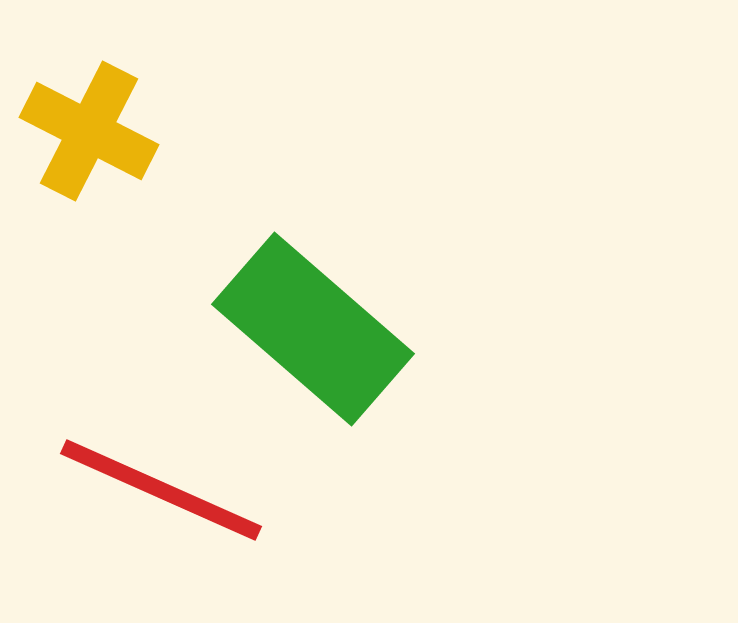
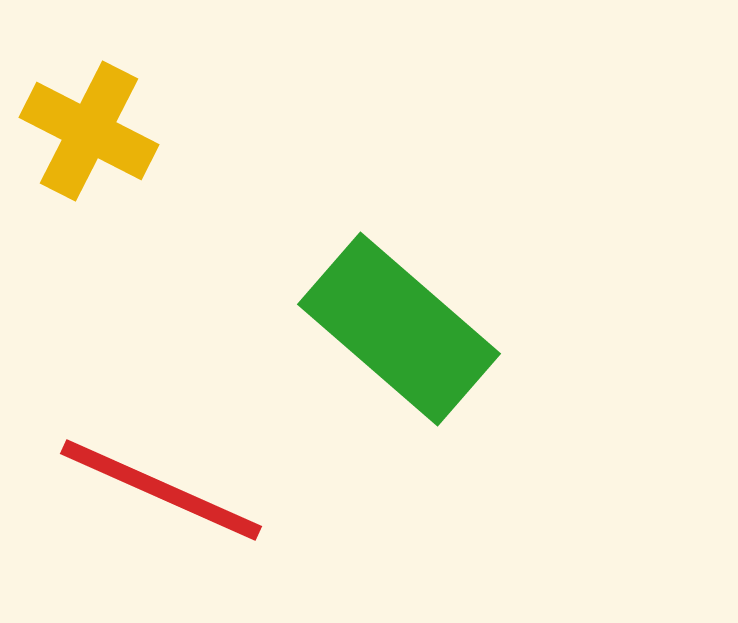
green rectangle: moved 86 px right
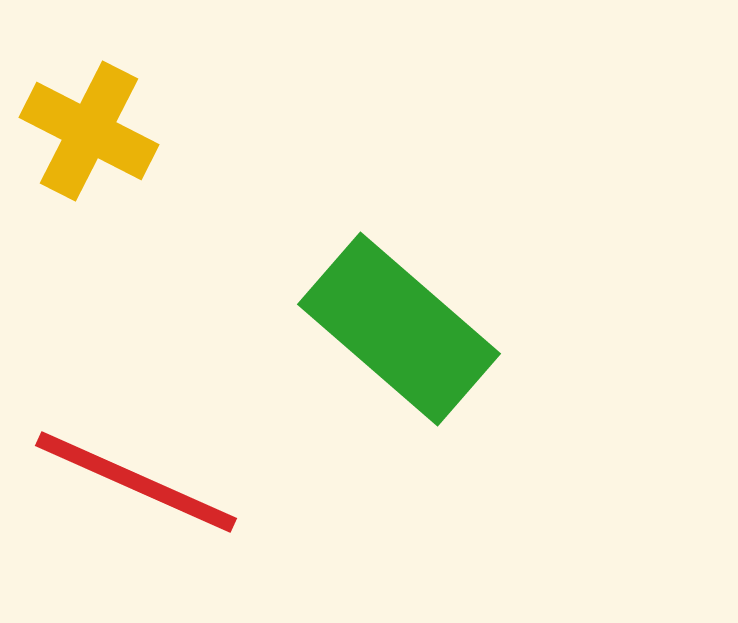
red line: moved 25 px left, 8 px up
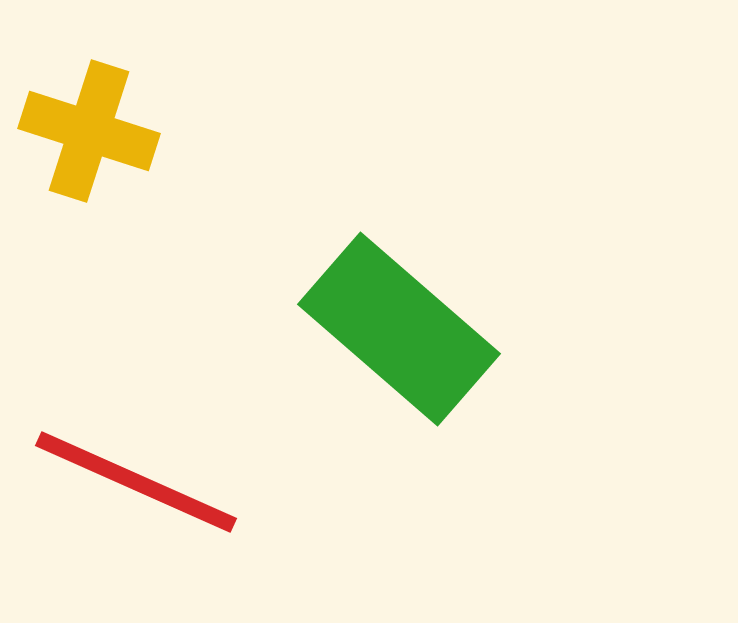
yellow cross: rotated 9 degrees counterclockwise
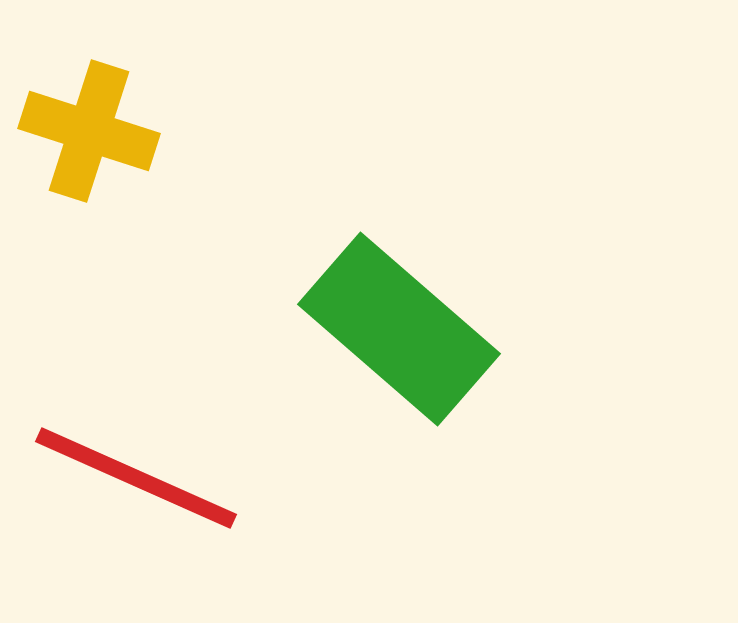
red line: moved 4 px up
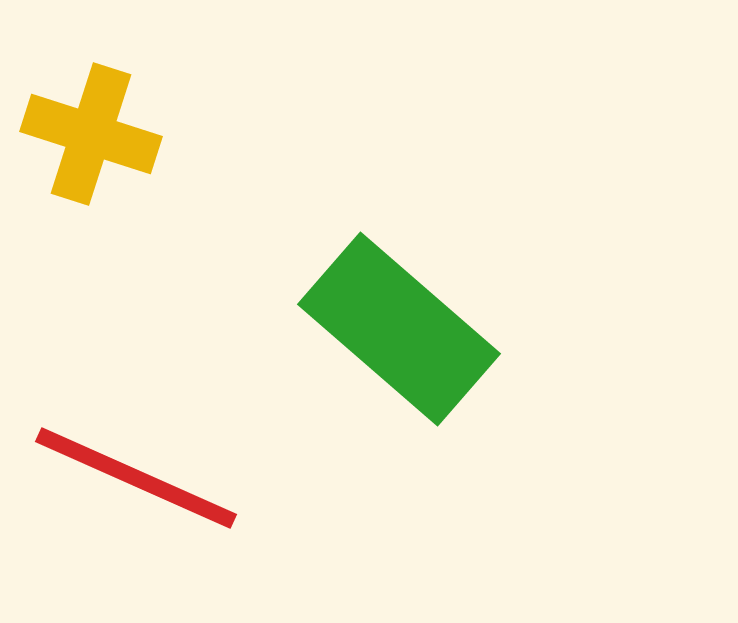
yellow cross: moved 2 px right, 3 px down
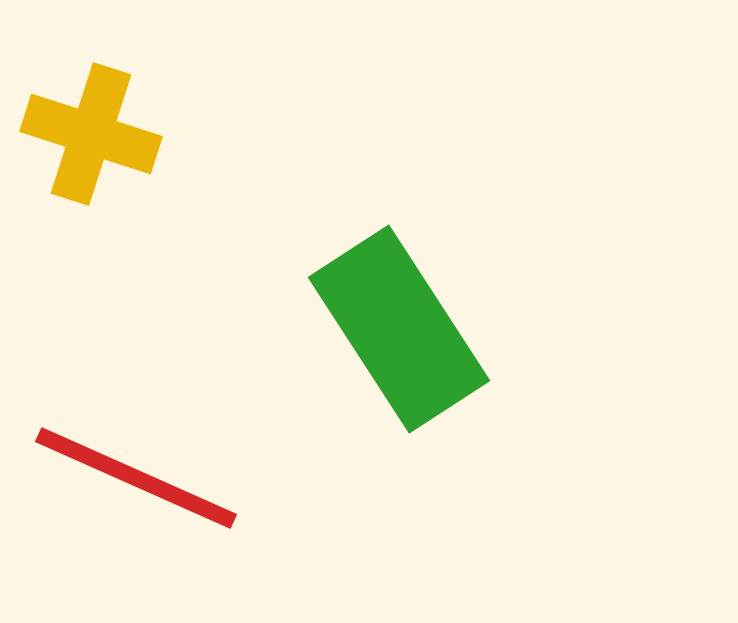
green rectangle: rotated 16 degrees clockwise
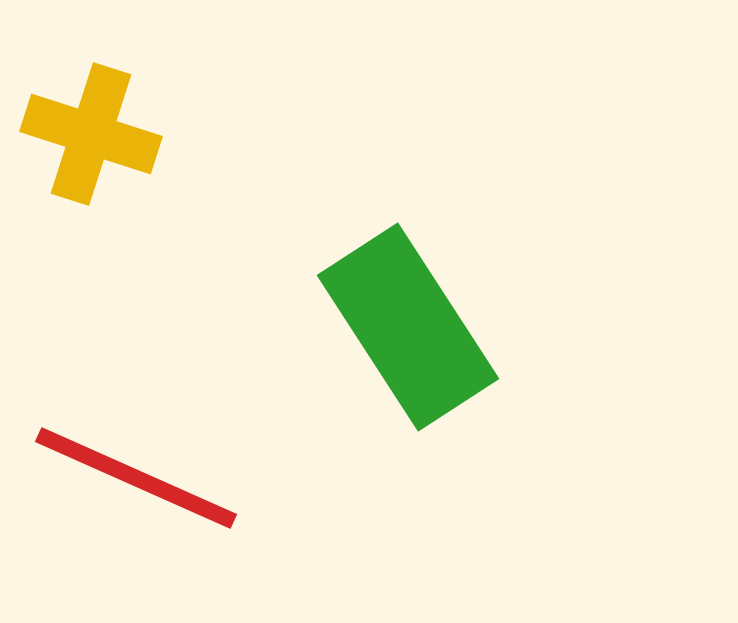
green rectangle: moved 9 px right, 2 px up
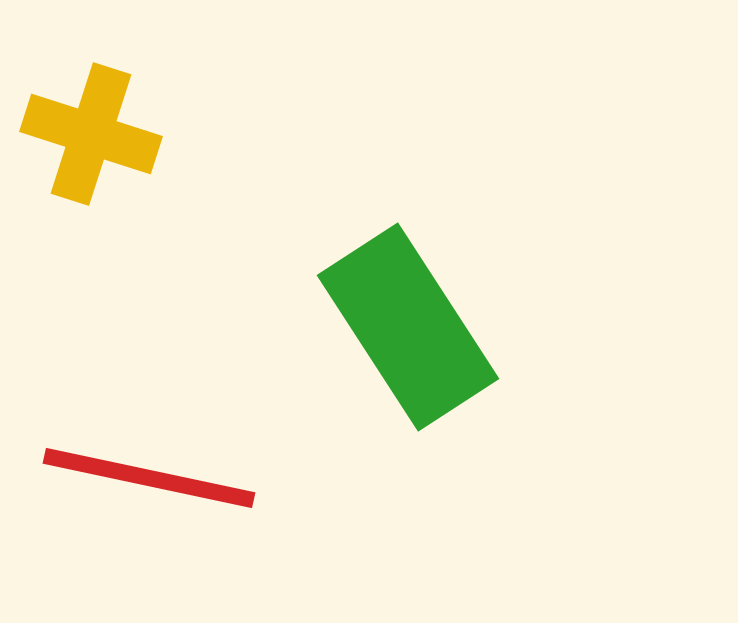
red line: moved 13 px right; rotated 12 degrees counterclockwise
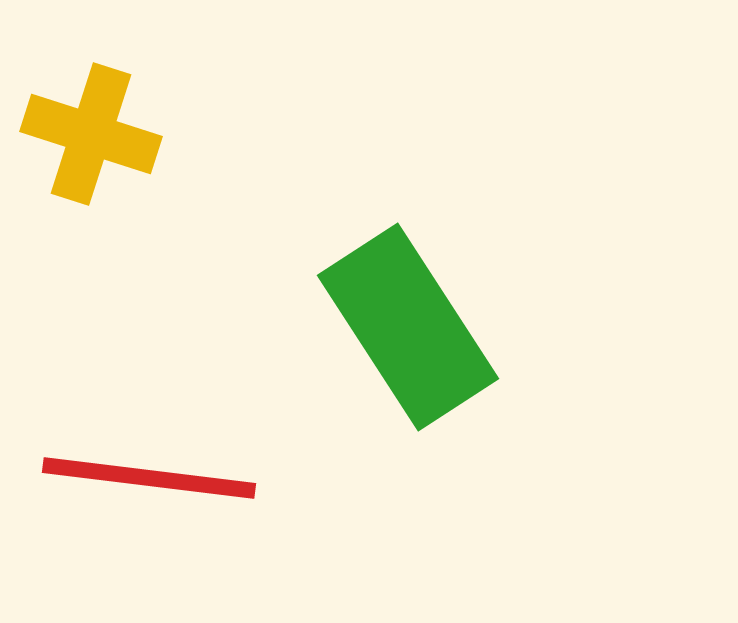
red line: rotated 5 degrees counterclockwise
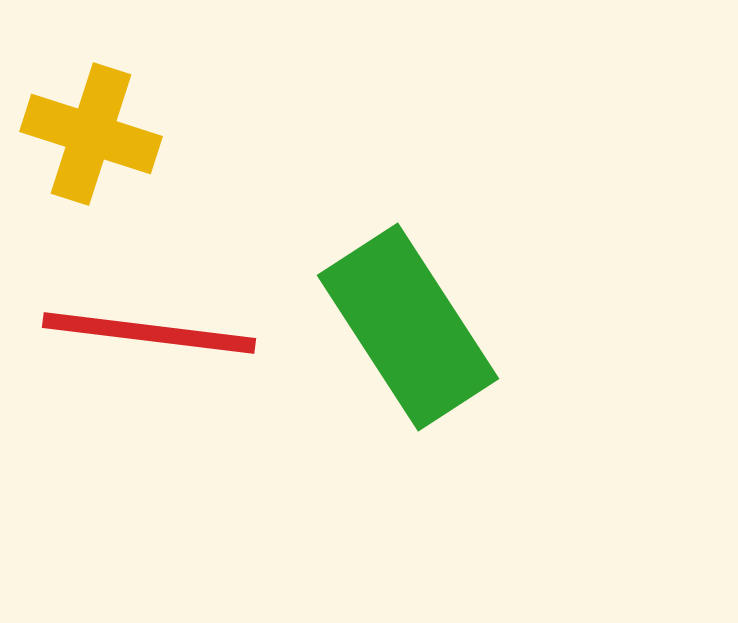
red line: moved 145 px up
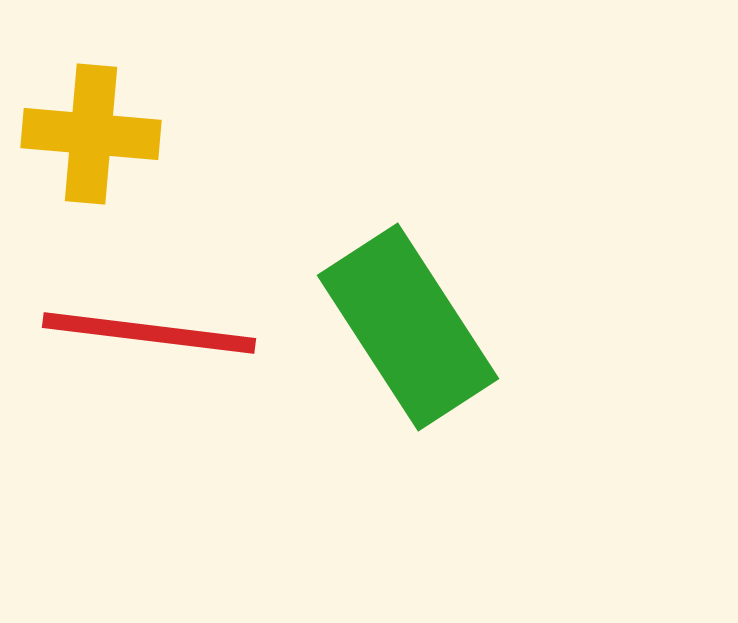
yellow cross: rotated 13 degrees counterclockwise
